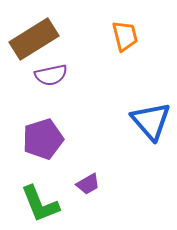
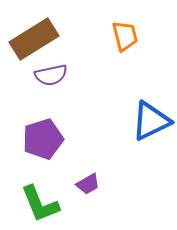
blue triangle: rotated 45 degrees clockwise
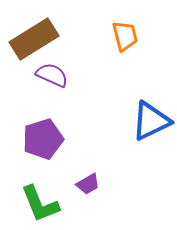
purple semicircle: moved 1 px right; rotated 144 degrees counterclockwise
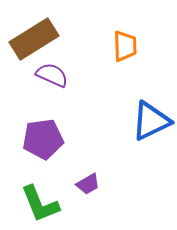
orange trapezoid: moved 10 px down; rotated 12 degrees clockwise
purple pentagon: rotated 9 degrees clockwise
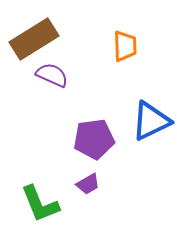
purple pentagon: moved 51 px right
